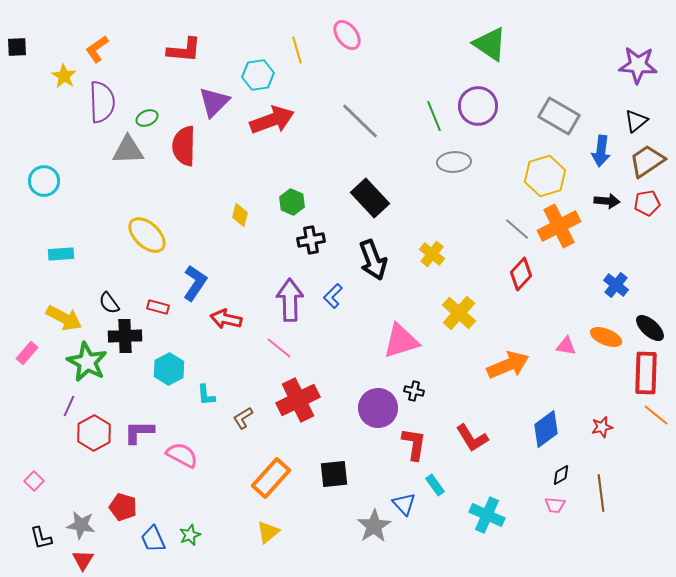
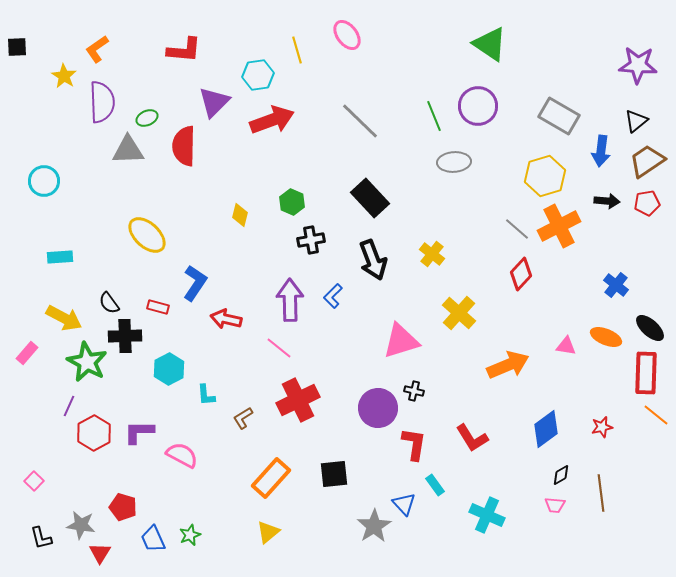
cyan rectangle at (61, 254): moved 1 px left, 3 px down
red triangle at (83, 560): moved 17 px right, 7 px up
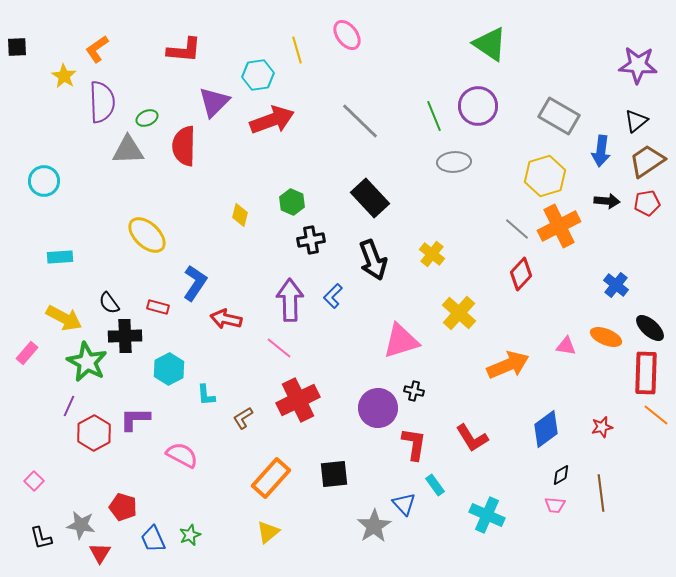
purple L-shape at (139, 432): moved 4 px left, 13 px up
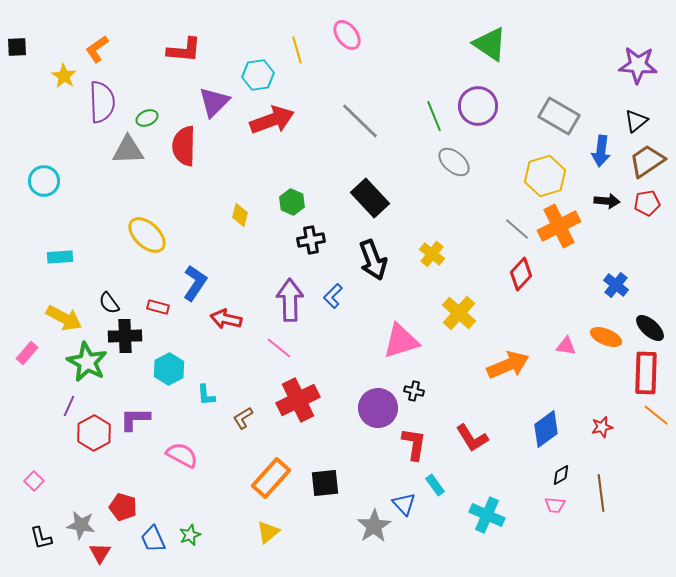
gray ellipse at (454, 162): rotated 44 degrees clockwise
black square at (334, 474): moved 9 px left, 9 px down
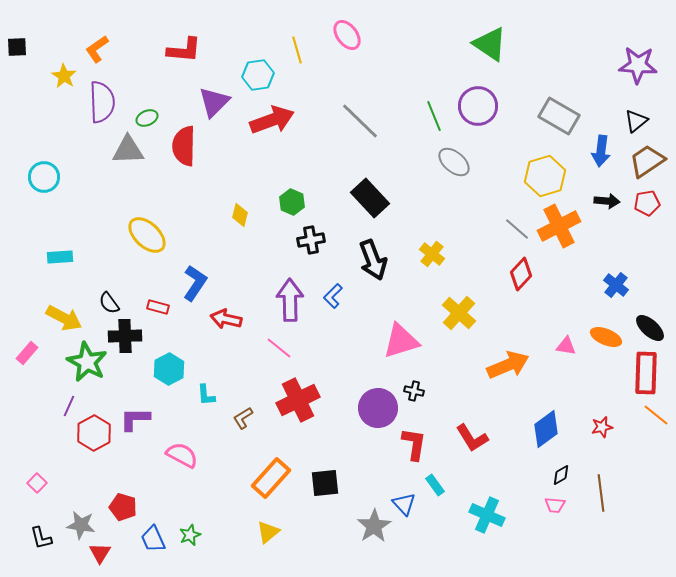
cyan circle at (44, 181): moved 4 px up
pink square at (34, 481): moved 3 px right, 2 px down
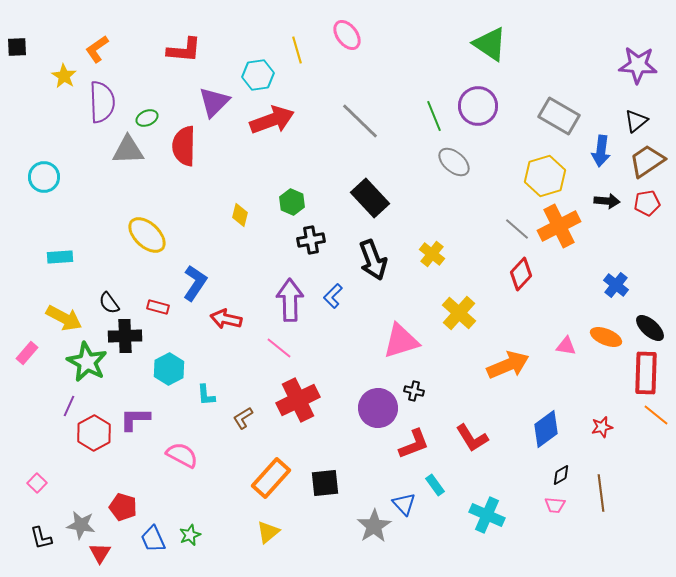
red L-shape at (414, 444): rotated 60 degrees clockwise
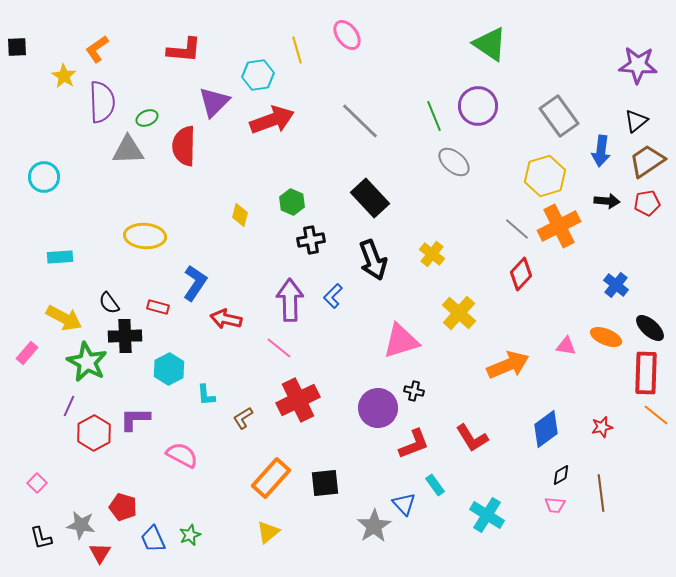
gray rectangle at (559, 116): rotated 24 degrees clockwise
yellow ellipse at (147, 235): moved 2 px left, 1 px down; rotated 39 degrees counterclockwise
cyan cross at (487, 515): rotated 8 degrees clockwise
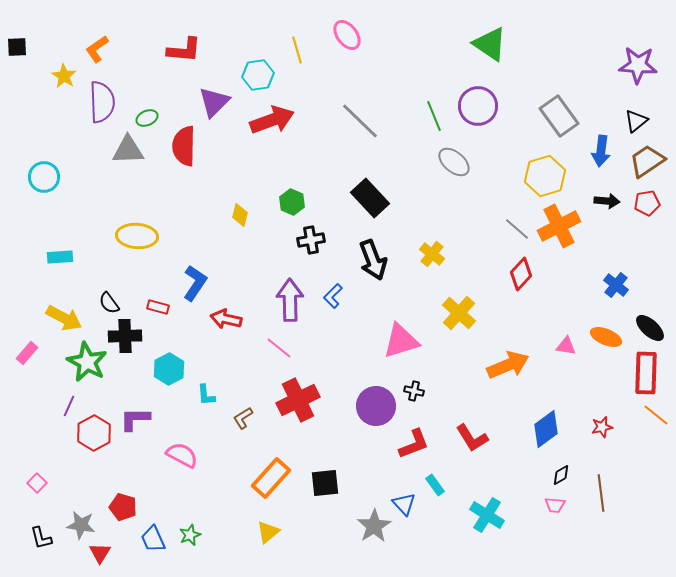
yellow ellipse at (145, 236): moved 8 px left
purple circle at (378, 408): moved 2 px left, 2 px up
